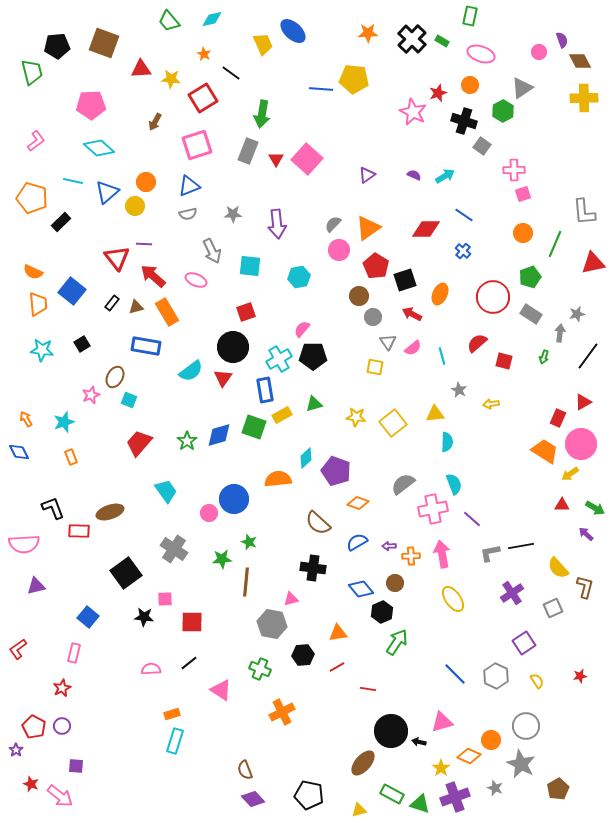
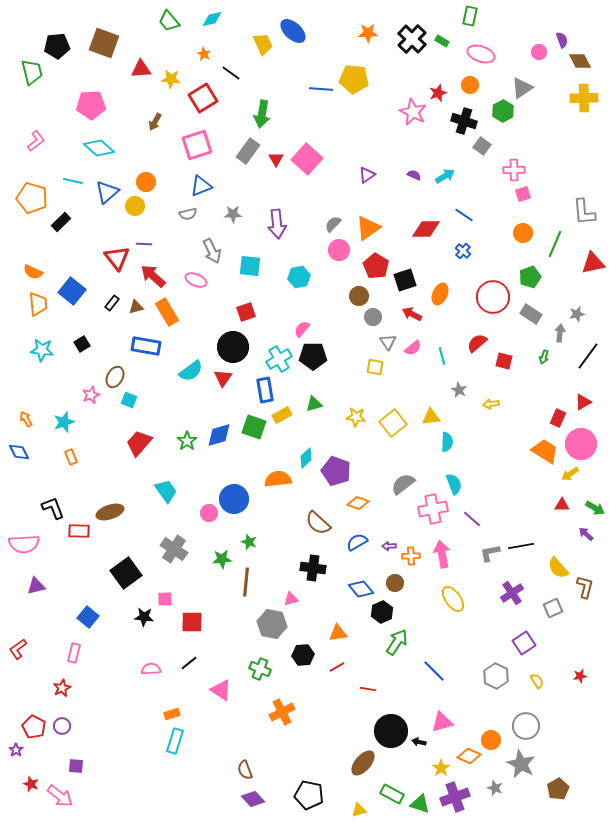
gray rectangle at (248, 151): rotated 15 degrees clockwise
blue triangle at (189, 186): moved 12 px right
yellow triangle at (435, 414): moved 4 px left, 3 px down
blue line at (455, 674): moved 21 px left, 3 px up
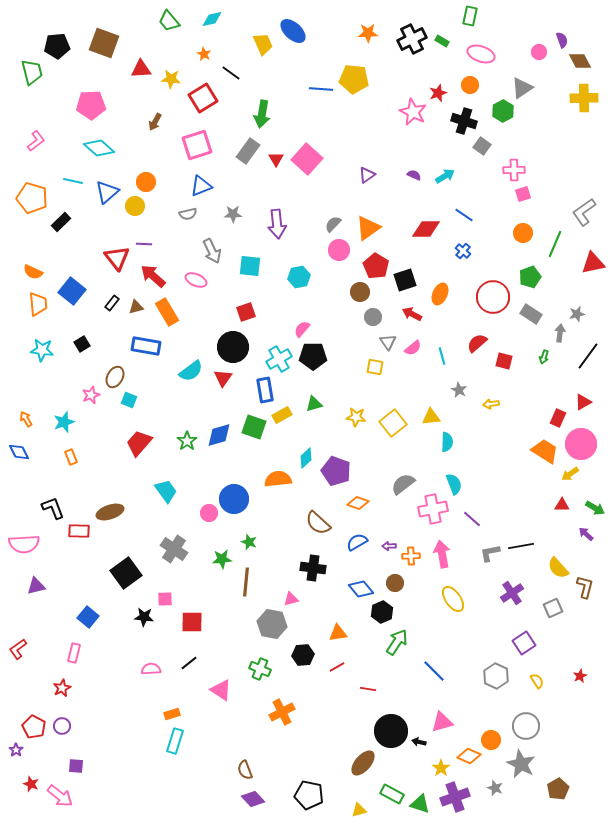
black cross at (412, 39): rotated 20 degrees clockwise
gray L-shape at (584, 212): rotated 60 degrees clockwise
brown circle at (359, 296): moved 1 px right, 4 px up
red star at (580, 676): rotated 16 degrees counterclockwise
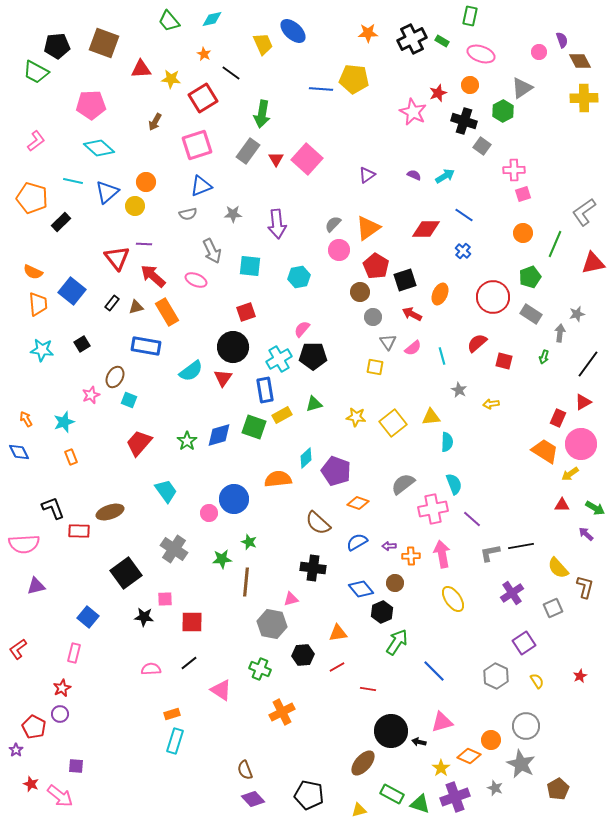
green trapezoid at (32, 72): moved 4 px right; rotated 132 degrees clockwise
black line at (588, 356): moved 8 px down
purple circle at (62, 726): moved 2 px left, 12 px up
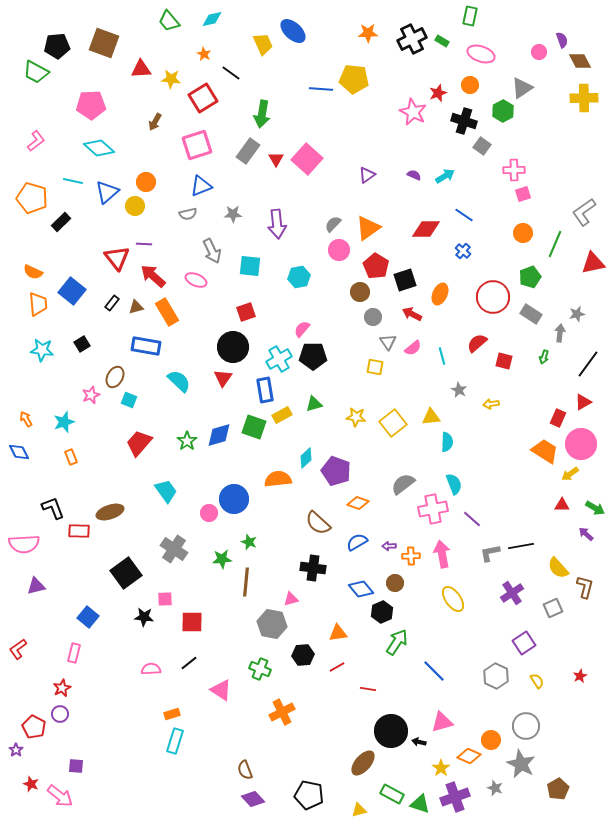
cyan semicircle at (191, 371): moved 12 px left, 10 px down; rotated 100 degrees counterclockwise
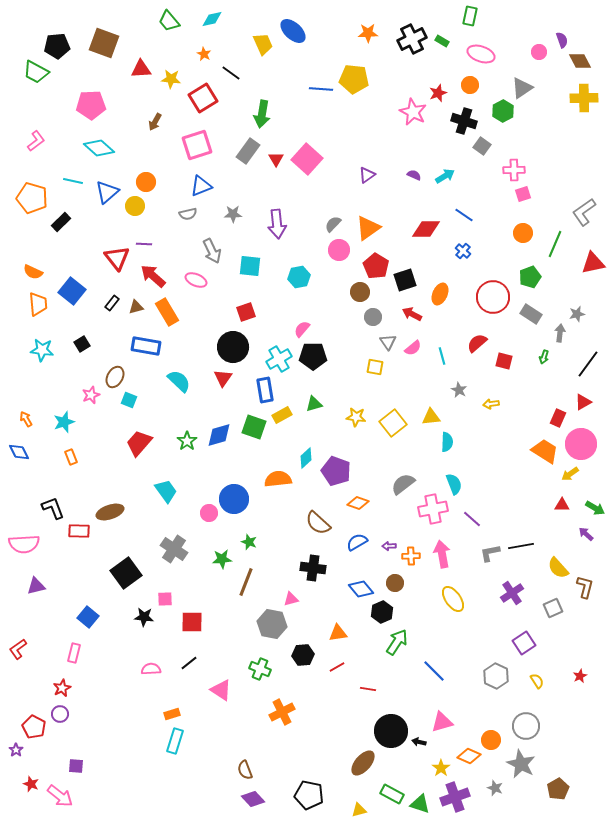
brown line at (246, 582): rotated 16 degrees clockwise
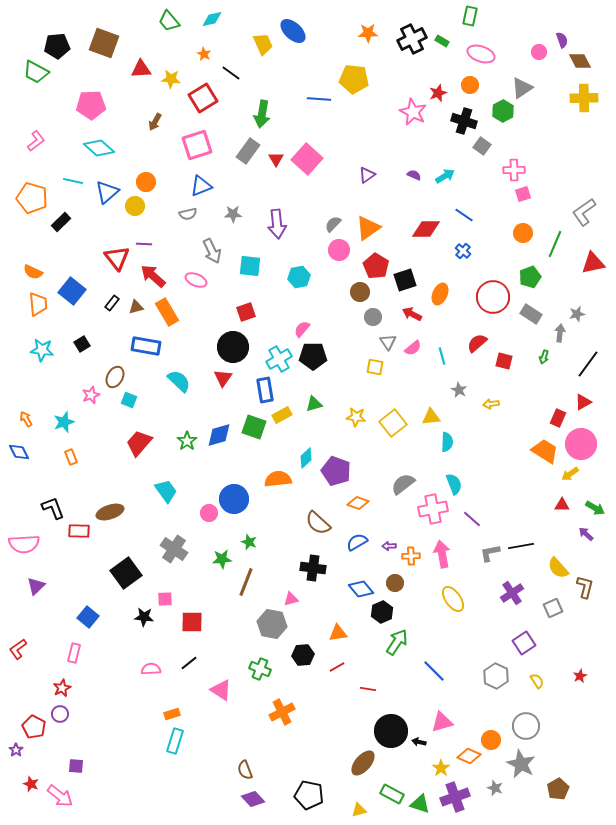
blue line at (321, 89): moved 2 px left, 10 px down
purple triangle at (36, 586): rotated 30 degrees counterclockwise
